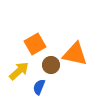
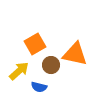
blue semicircle: rotated 98 degrees counterclockwise
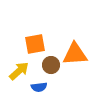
orange square: rotated 20 degrees clockwise
orange triangle: rotated 16 degrees counterclockwise
blue semicircle: rotated 21 degrees counterclockwise
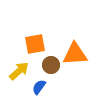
blue semicircle: rotated 133 degrees clockwise
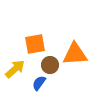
brown circle: moved 1 px left
yellow arrow: moved 4 px left, 2 px up
blue semicircle: moved 4 px up
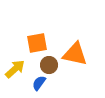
orange square: moved 2 px right, 1 px up
orange triangle: rotated 16 degrees clockwise
brown circle: moved 1 px left
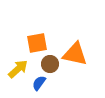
brown circle: moved 1 px right, 1 px up
yellow arrow: moved 3 px right
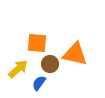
orange square: rotated 15 degrees clockwise
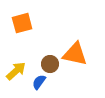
orange square: moved 15 px left, 20 px up; rotated 20 degrees counterclockwise
yellow arrow: moved 2 px left, 2 px down
blue semicircle: moved 1 px up
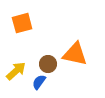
brown circle: moved 2 px left
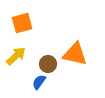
yellow arrow: moved 15 px up
